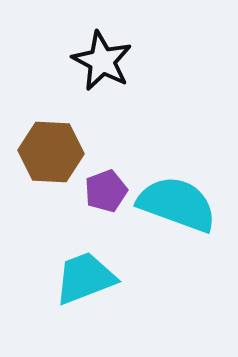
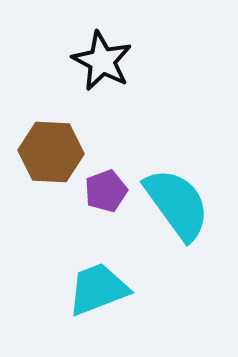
cyan semicircle: rotated 34 degrees clockwise
cyan trapezoid: moved 13 px right, 11 px down
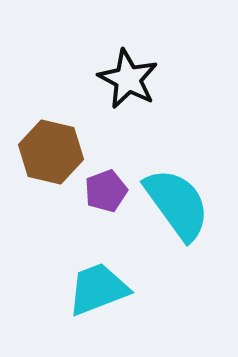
black star: moved 26 px right, 18 px down
brown hexagon: rotated 10 degrees clockwise
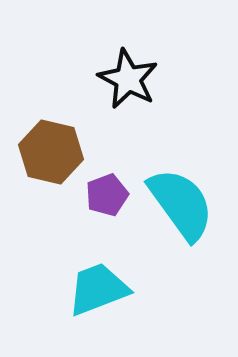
purple pentagon: moved 1 px right, 4 px down
cyan semicircle: moved 4 px right
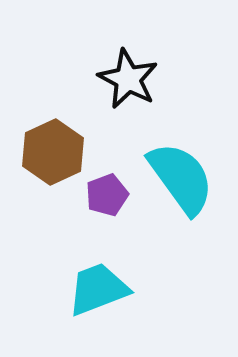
brown hexagon: moved 2 px right; rotated 22 degrees clockwise
cyan semicircle: moved 26 px up
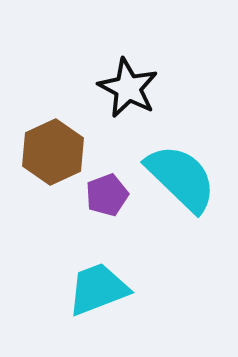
black star: moved 9 px down
cyan semicircle: rotated 10 degrees counterclockwise
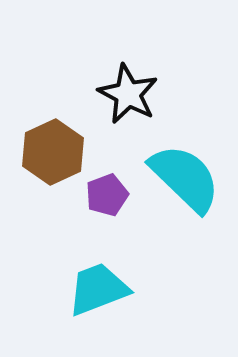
black star: moved 6 px down
cyan semicircle: moved 4 px right
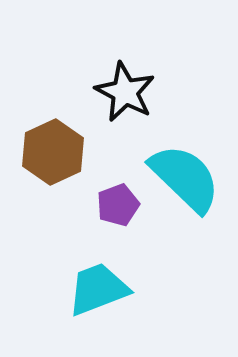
black star: moved 3 px left, 2 px up
purple pentagon: moved 11 px right, 10 px down
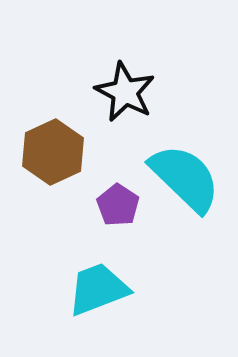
purple pentagon: rotated 18 degrees counterclockwise
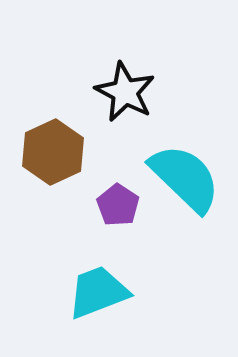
cyan trapezoid: moved 3 px down
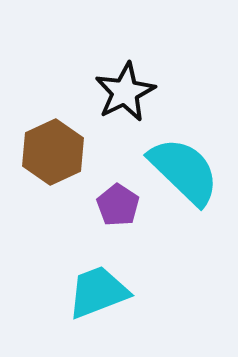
black star: rotated 18 degrees clockwise
cyan semicircle: moved 1 px left, 7 px up
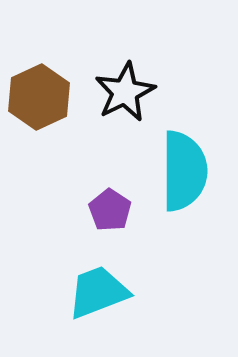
brown hexagon: moved 14 px left, 55 px up
cyan semicircle: rotated 46 degrees clockwise
purple pentagon: moved 8 px left, 5 px down
